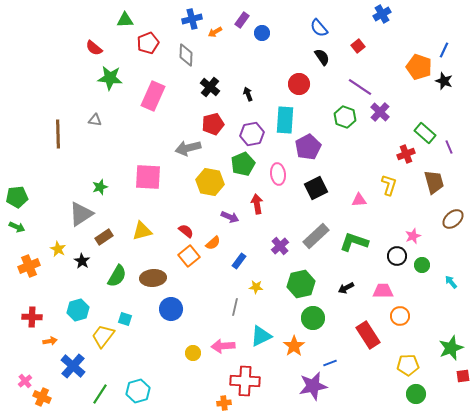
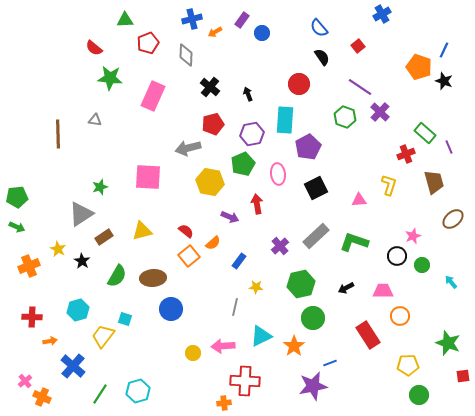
green star at (451, 348): moved 3 px left, 5 px up; rotated 30 degrees counterclockwise
green circle at (416, 394): moved 3 px right, 1 px down
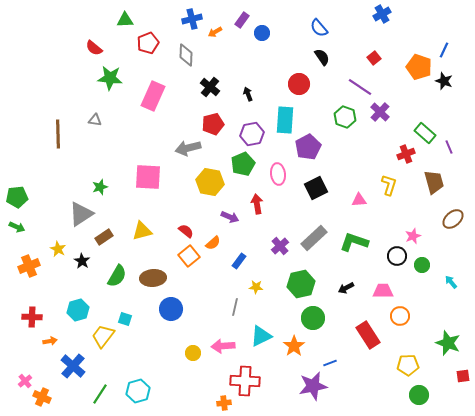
red square at (358, 46): moved 16 px right, 12 px down
gray rectangle at (316, 236): moved 2 px left, 2 px down
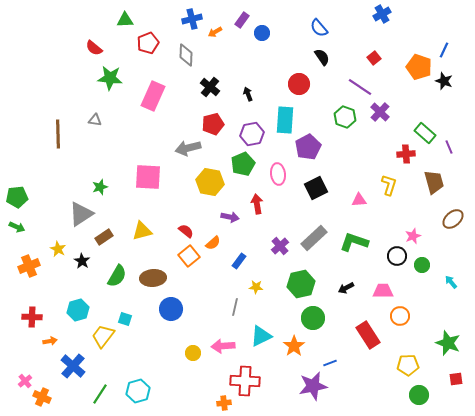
red cross at (406, 154): rotated 18 degrees clockwise
purple arrow at (230, 217): rotated 12 degrees counterclockwise
red square at (463, 376): moved 7 px left, 3 px down
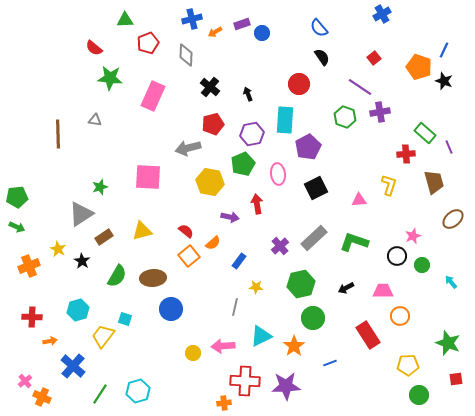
purple rectangle at (242, 20): moved 4 px down; rotated 35 degrees clockwise
purple cross at (380, 112): rotated 36 degrees clockwise
purple star at (313, 386): moved 27 px left; rotated 8 degrees clockwise
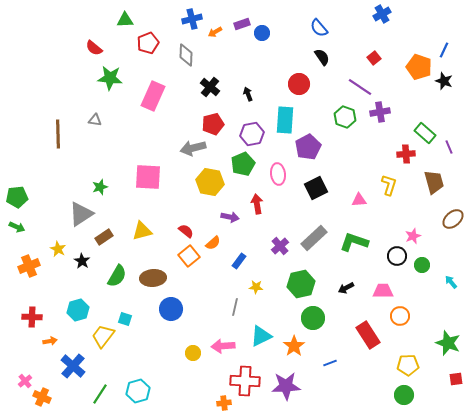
gray arrow at (188, 148): moved 5 px right
green circle at (419, 395): moved 15 px left
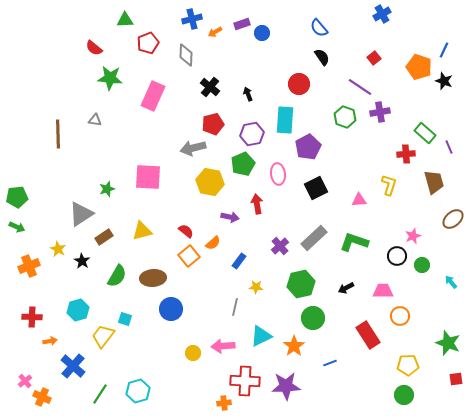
green star at (100, 187): moved 7 px right, 2 px down
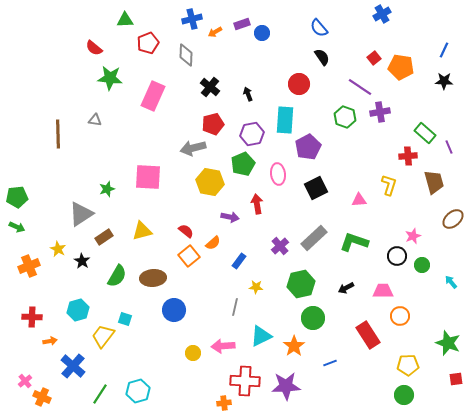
orange pentagon at (419, 67): moved 18 px left; rotated 10 degrees counterclockwise
black star at (444, 81): rotated 18 degrees counterclockwise
red cross at (406, 154): moved 2 px right, 2 px down
blue circle at (171, 309): moved 3 px right, 1 px down
